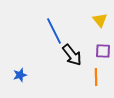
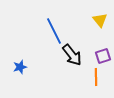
purple square: moved 5 px down; rotated 21 degrees counterclockwise
blue star: moved 8 px up
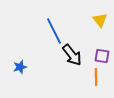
purple square: moved 1 px left; rotated 28 degrees clockwise
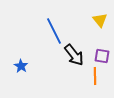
black arrow: moved 2 px right
blue star: moved 1 px right, 1 px up; rotated 24 degrees counterclockwise
orange line: moved 1 px left, 1 px up
